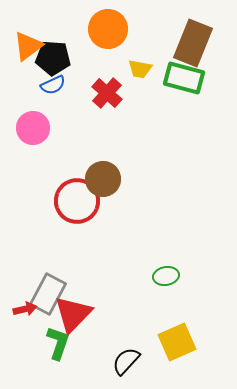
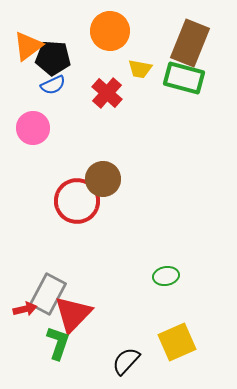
orange circle: moved 2 px right, 2 px down
brown rectangle: moved 3 px left
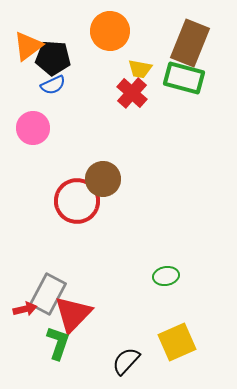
red cross: moved 25 px right
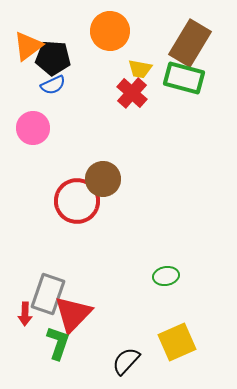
brown rectangle: rotated 9 degrees clockwise
gray rectangle: rotated 9 degrees counterclockwise
red arrow: moved 5 px down; rotated 105 degrees clockwise
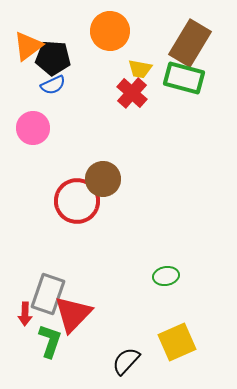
green L-shape: moved 8 px left, 2 px up
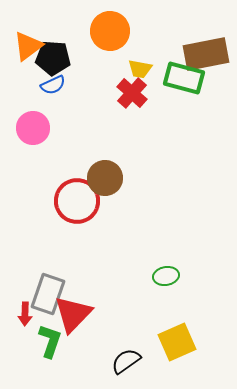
brown rectangle: moved 16 px right, 11 px down; rotated 48 degrees clockwise
brown circle: moved 2 px right, 1 px up
black semicircle: rotated 12 degrees clockwise
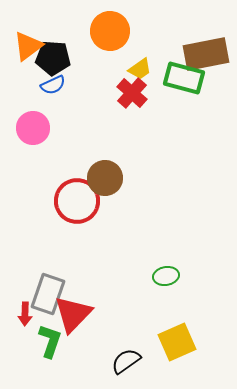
yellow trapezoid: rotated 45 degrees counterclockwise
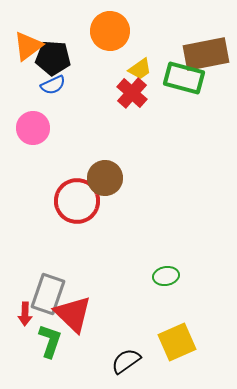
red triangle: rotated 30 degrees counterclockwise
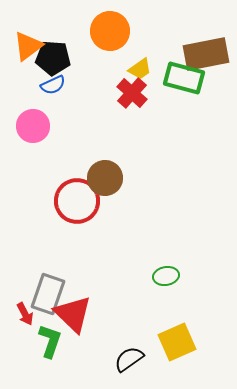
pink circle: moved 2 px up
red arrow: rotated 30 degrees counterclockwise
black semicircle: moved 3 px right, 2 px up
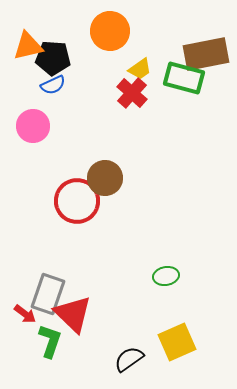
orange triangle: rotated 24 degrees clockwise
red arrow: rotated 25 degrees counterclockwise
